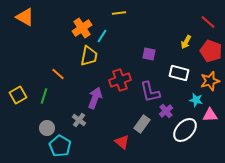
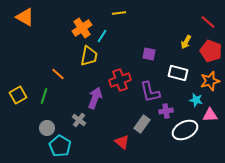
white rectangle: moved 1 px left
purple cross: rotated 32 degrees clockwise
white ellipse: rotated 20 degrees clockwise
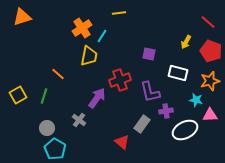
orange triangle: moved 3 px left; rotated 48 degrees counterclockwise
purple arrow: moved 2 px right; rotated 15 degrees clockwise
cyan pentagon: moved 5 px left, 3 px down
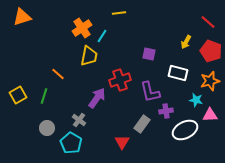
red triangle: rotated 21 degrees clockwise
cyan pentagon: moved 16 px right, 6 px up
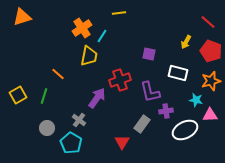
orange star: moved 1 px right
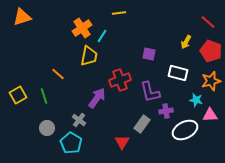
green line: rotated 35 degrees counterclockwise
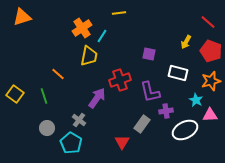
yellow square: moved 3 px left, 1 px up; rotated 24 degrees counterclockwise
cyan star: rotated 16 degrees clockwise
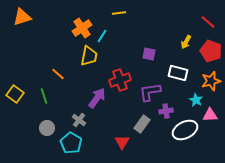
purple L-shape: rotated 95 degrees clockwise
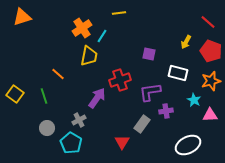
cyan star: moved 2 px left
gray cross: rotated 24 degrees clockwise
white ellipse: moved 3 px right, 15 px down
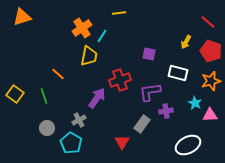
cyan star: moved 1 px right, 3 px down
